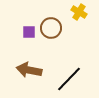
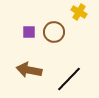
brown circle: moved 3 px right, 4 px down
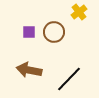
yellow cross: rotated 21 degrees clockwise
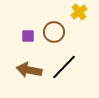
purple square: moved 1 px left, 4 px down
black line: moved 5 px left, 12 px up
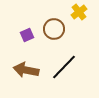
brown circle: moved 3 px up
purple square: moved 1 px left, 1 px up; rotated 24 degrees counterclockwise
brown arrow: moved 3 px left
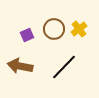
yellow cross: moved 17 px down
brown arrow: moved 6 px left, 4 px up
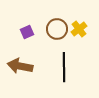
brown circle: moved 3 px right
purple square: moved 3 px up
black line: rotated 44 degrees counterclockwise
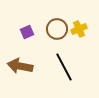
yellow cross: rotated 14 degrees clockwise
black line: rotated 28 degrees counterclockwise
